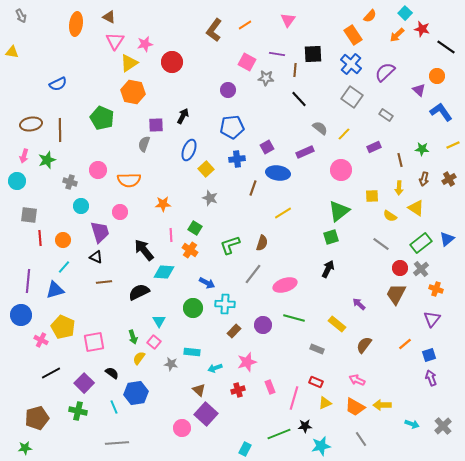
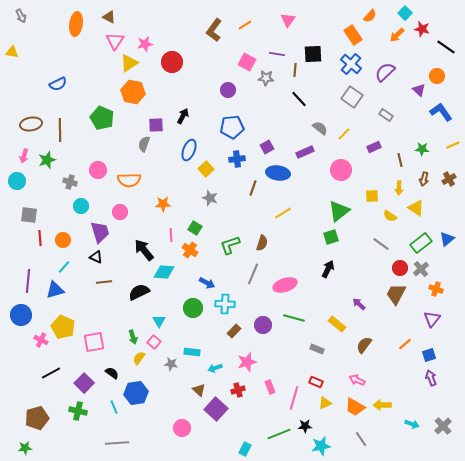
gray line at (253, 274): rotated 15 degrees counterclockwise
purple square at (206, 414): moved 10 px right, 5 px up
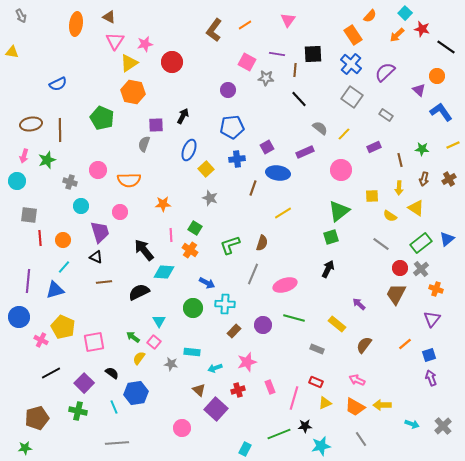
blue circle at (21, 315): moved 2 px left, 2 px down
green arrow at (133, 337): rotated 144 degrees clockwise
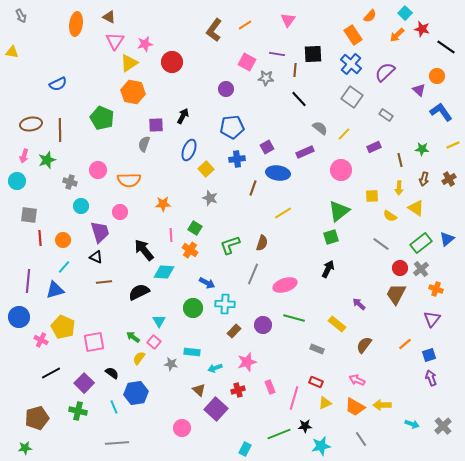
purple circle at (228, 90): moved 2 px left, 1 px up
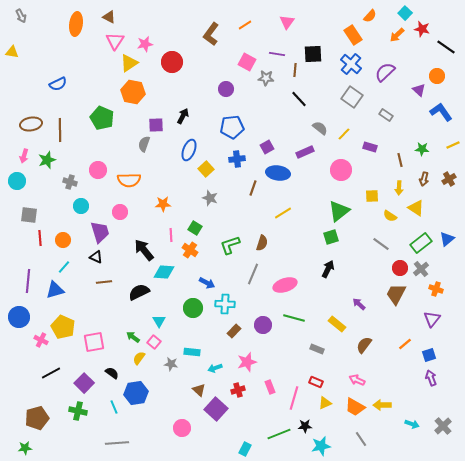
pink triangle at (288, 20): moved 1 px left, 2 px down
brown L-shape at (214, 30): moved 3 px left, 4 px down
purple rectangle at (374, 147): moved 4 px left; rotated 40 degrees clockwise
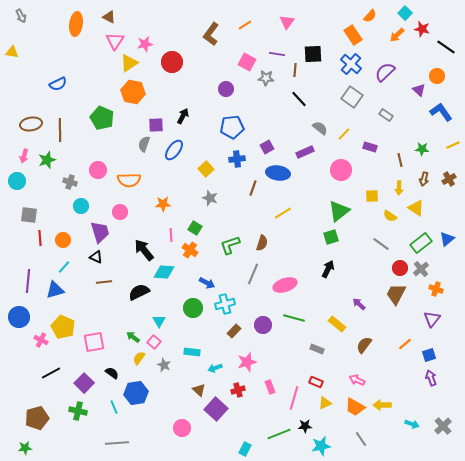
blue ellipse at (189, 150): moved 15 px left; rotated 15 degrees clockwise
cyan cross at (225, 304): rotated 18 degrees counterclockwise
gray star at (171, 364): moved 7 px left, 1 px down; rotated 16 degrees clockwise
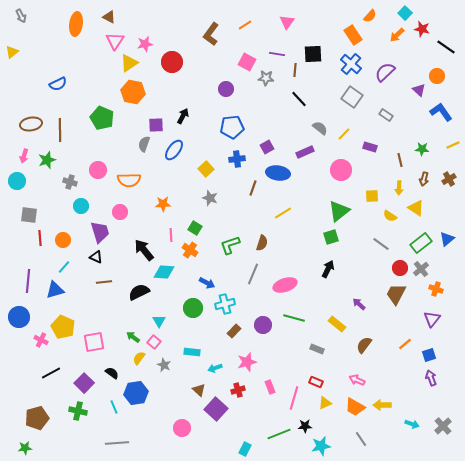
yellow triangle at (12, 52): rotated 48 degrees counterclockwise
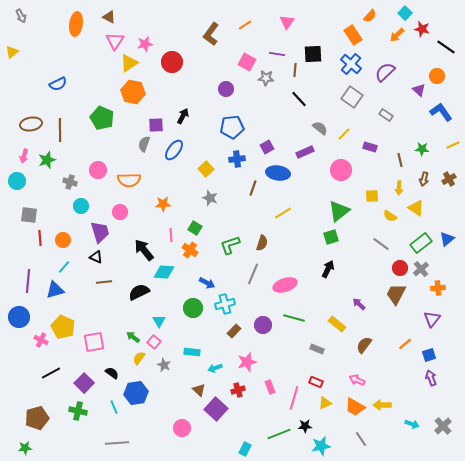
orange cross at (436, 289): moved 2 px right, 1 px up; rotated 24 degrees counterclockwise
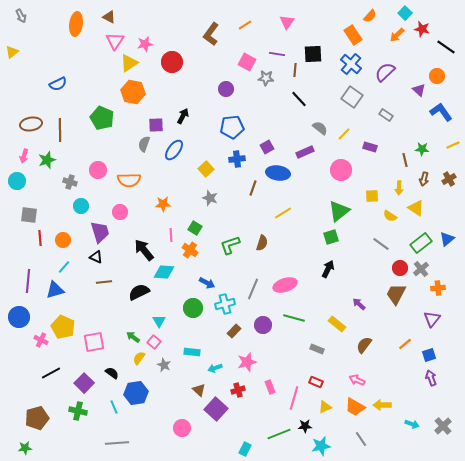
brown line at (400, 160): moved 5 px right
gray line at (253, 274): moved 15 px down
yellow triangle at (325, 403): moved 4 px down
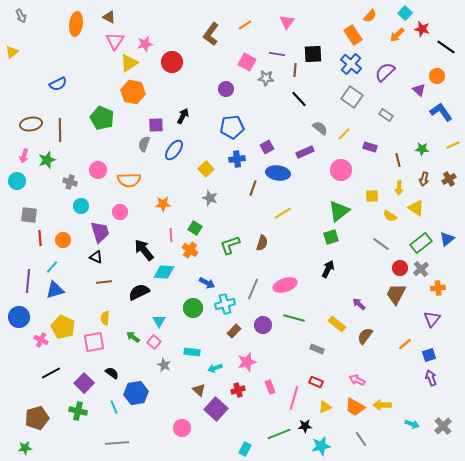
brown line at (405, 160): moved 7 px left
cyan line at (64, 267): moved 12 px left
brown semicircle at (364, 345): moved 1 px right, 9 px up
yellow semicircle at (139, 358): moved 34 px left, 40 px up; rotated 32 degrees counterclockwise
